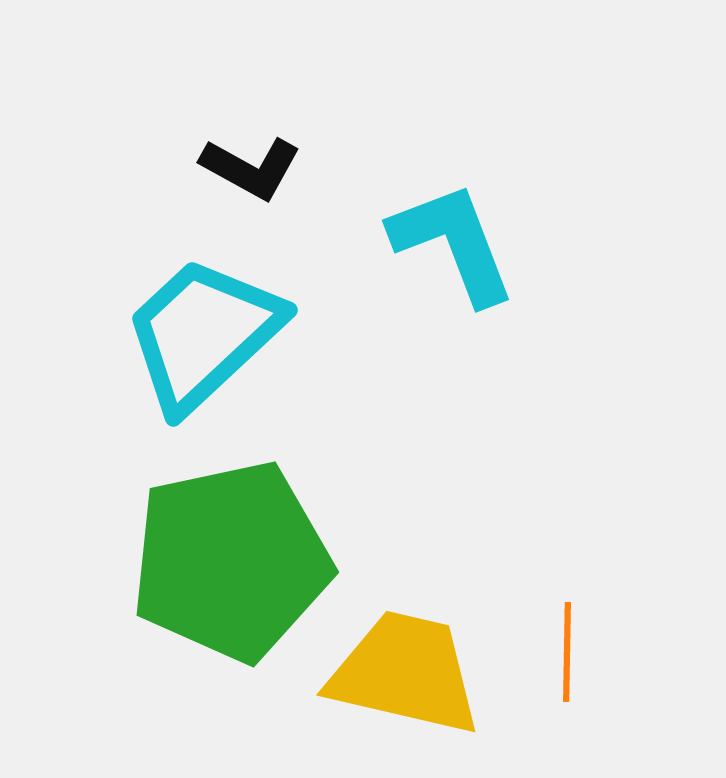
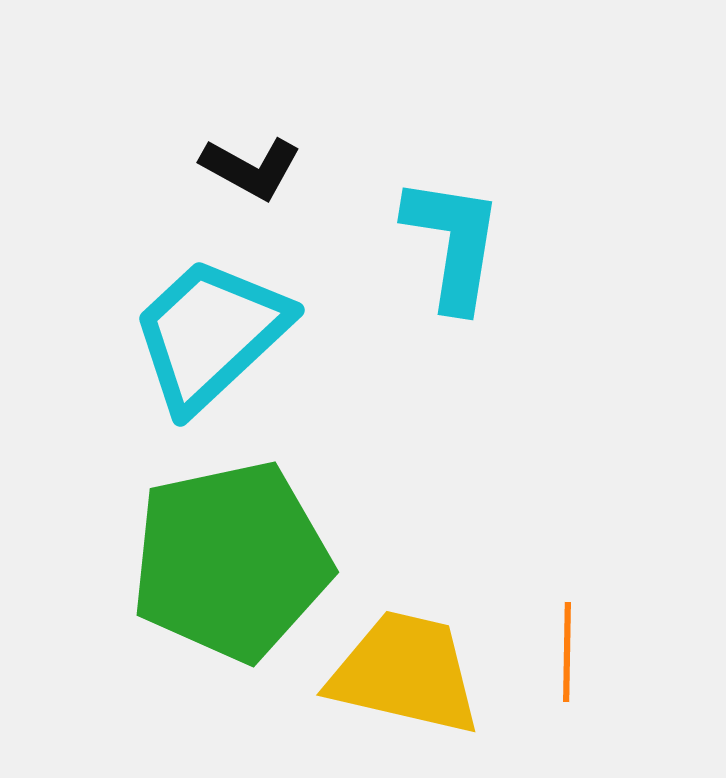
cyan L-shape: rotated 30 degrees clockwise
cyan trapezoid: moved 7 px right
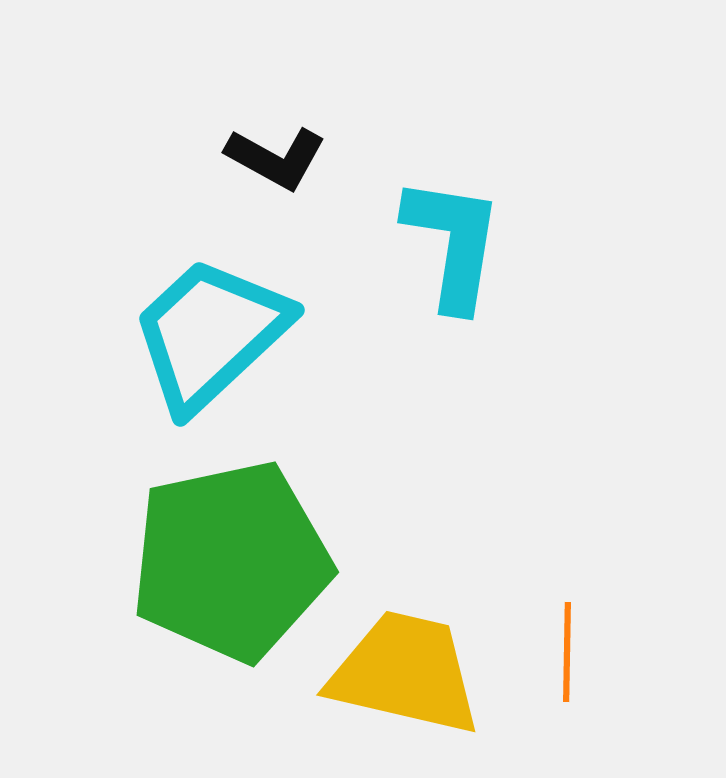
black L-shape: moved 25 px right, 10 px up
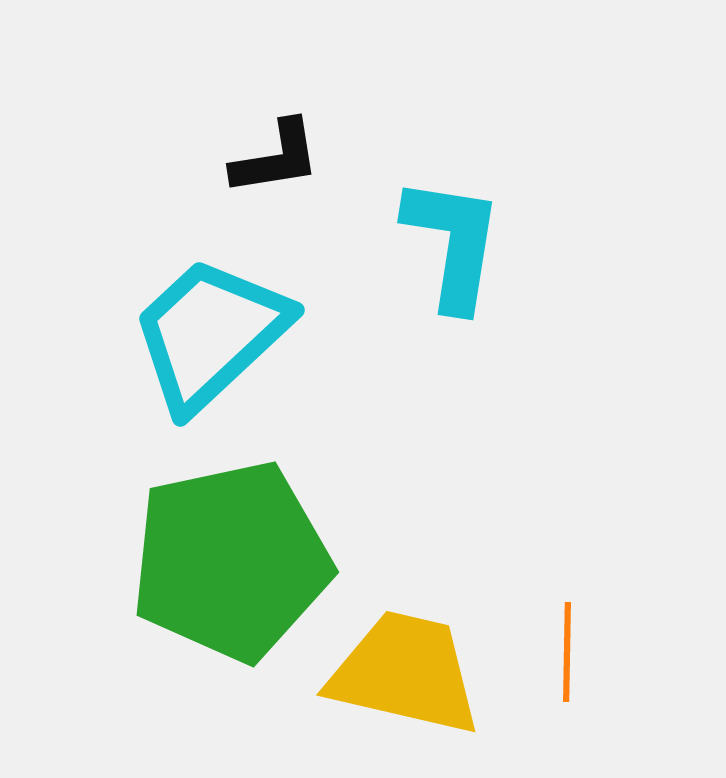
black L-shape: rotated 38 degrees counterclockwise
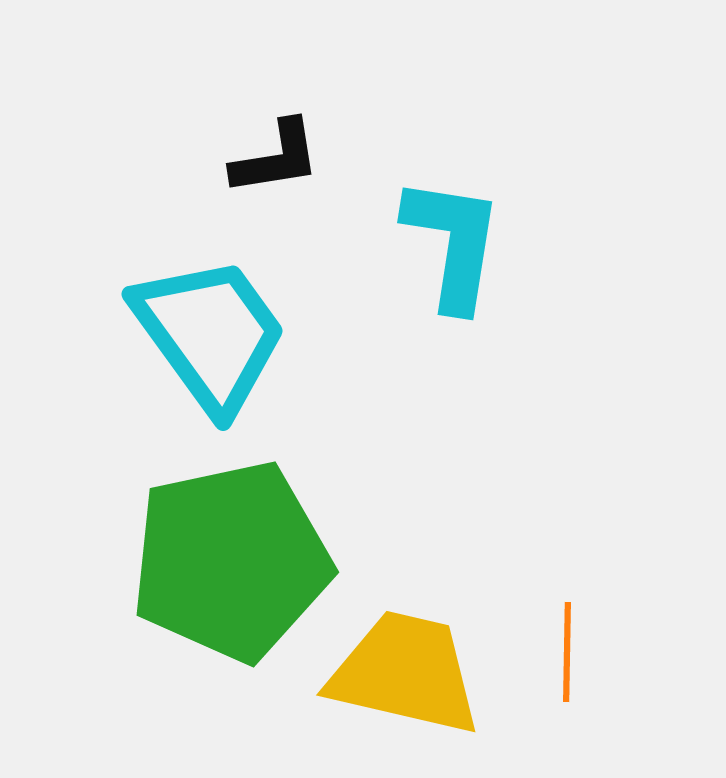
cyan trapezoid: rotated 97 degrees clockwise
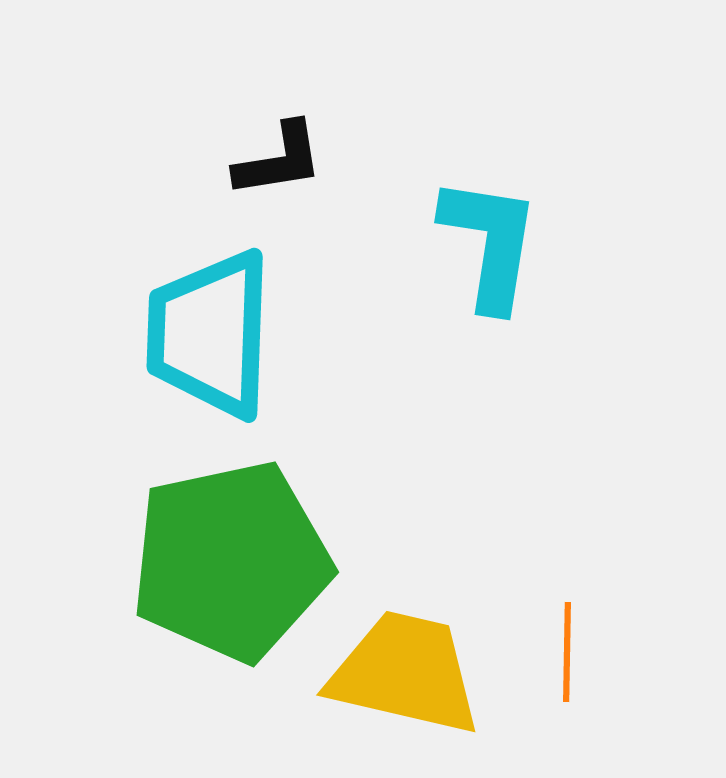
black L-shape: moved 3 px right, 2 px down
cyan L-shape: moved 37 px right
cyan trapezoid: rotated 142 degrees counterclockwise
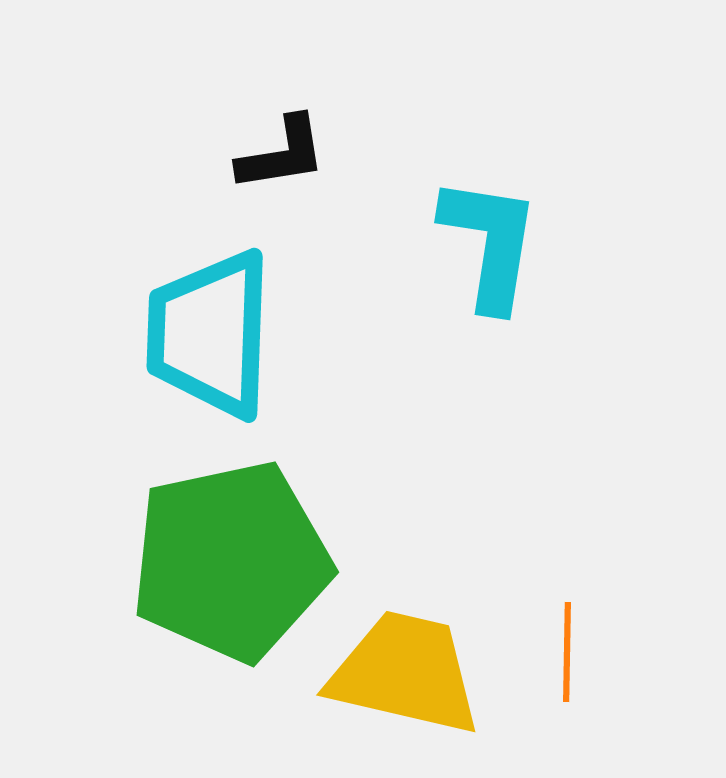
black L-shape: moved 3 px right, 6 px up
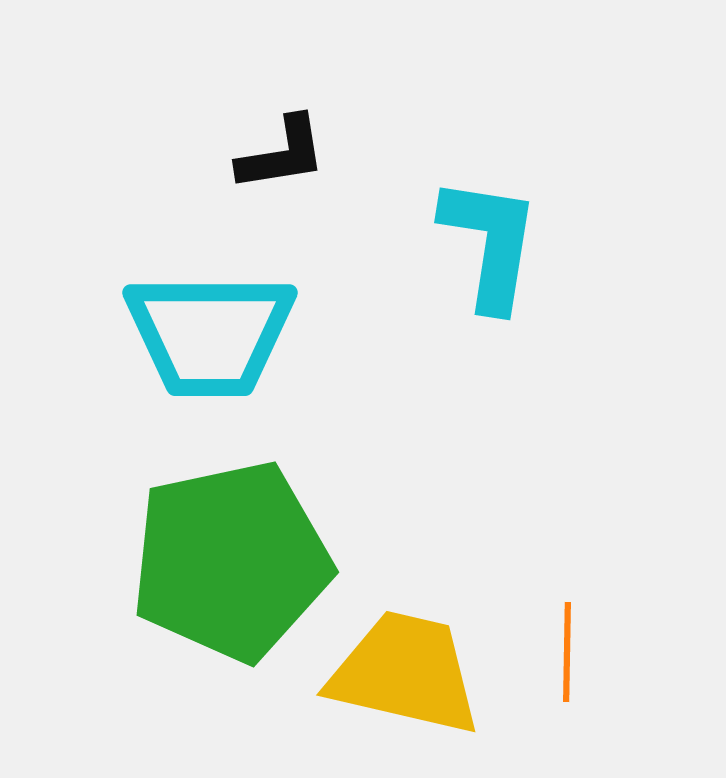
cyan trapezoid: rotated 92 degrees counterclockwise
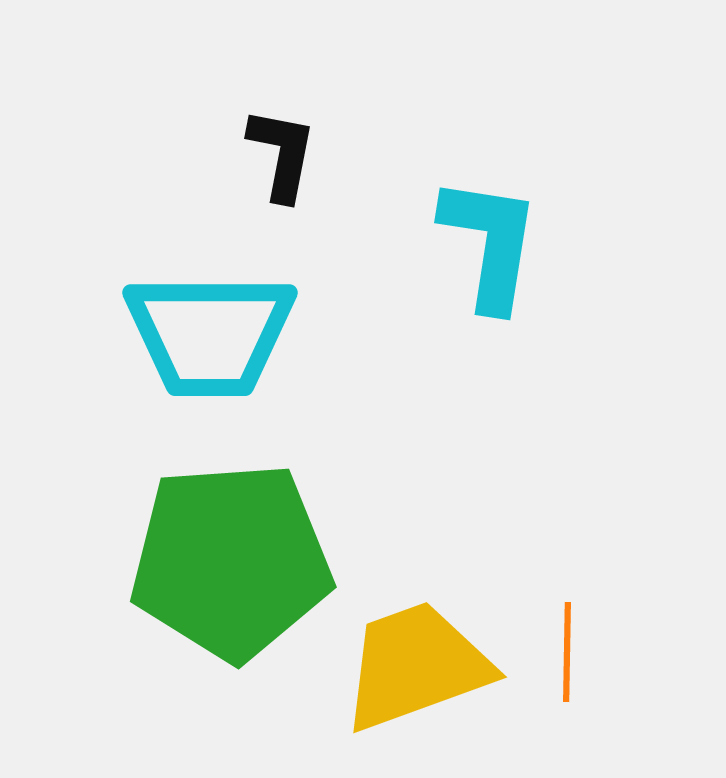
black L-shape: rotated 70 degrees counterclockwise
green pentagon: rotated 8 degrees clockwise
yellow trapezoid: moved 11 px right, 7 px up; rotated 33 degrees counterclockwise
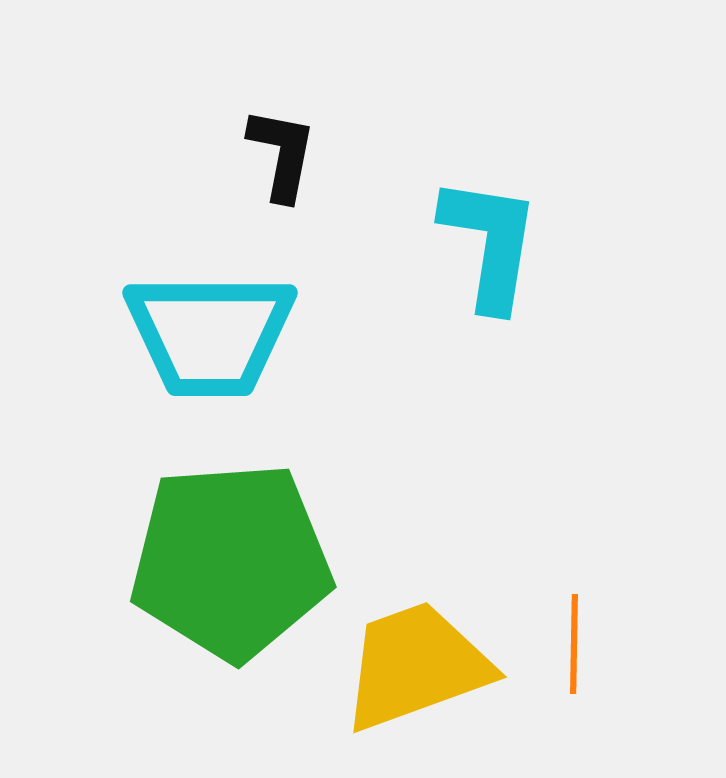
orange line: moved 7 px right, 8 px up
